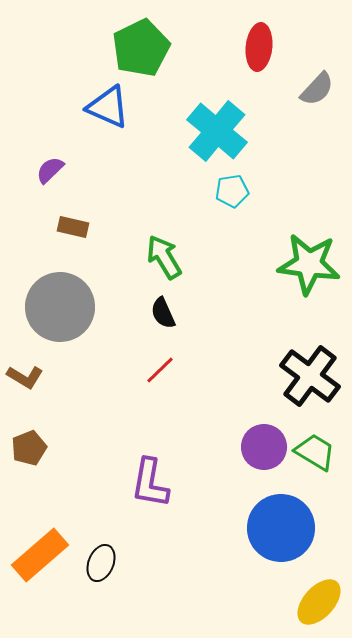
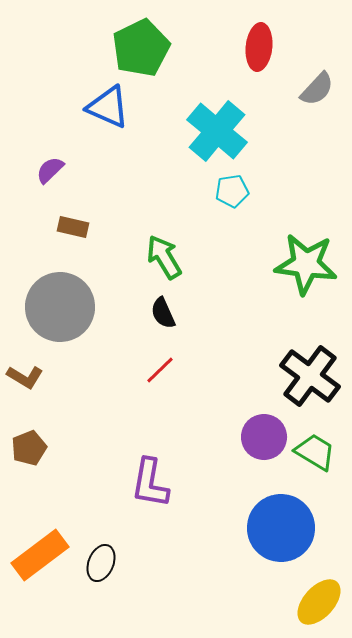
green star: moved 3 px left
purple circle: moved 10 px up
orange rectangle: rotated 4 degrees clockwise
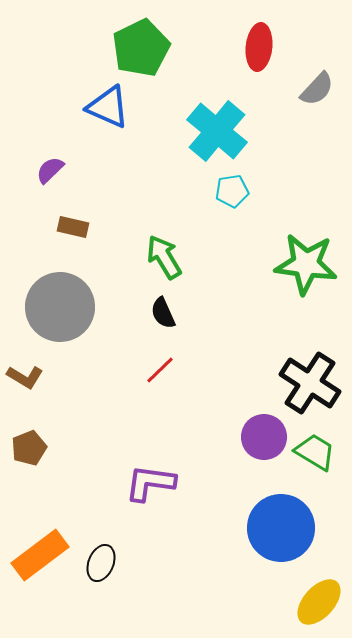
black cross: moved 7 px down; rotated 4 degrees counterclockwise
purple L-shape: rotated 88 degrees clockwise
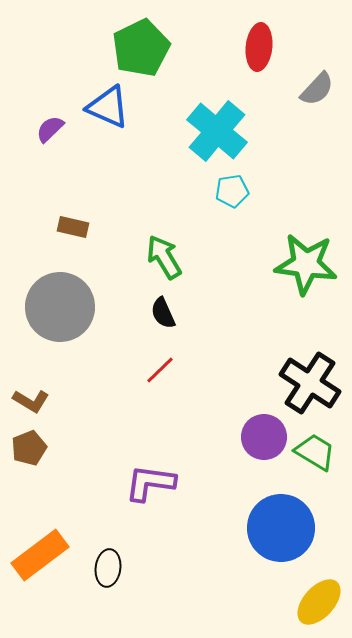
purple semicircle: moved 41 px up
brown L-shape: moved 6 px right, 24 px down
black ellipse: moved 7 px right, 5 px down; rotated 15 degrees counterclockwise
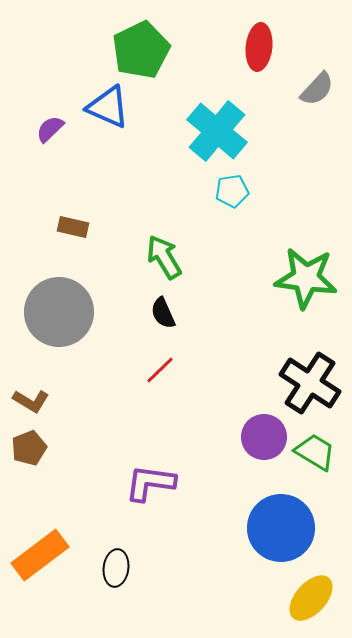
green pentagon: moved 2 px down
green star: moved 14 px down
gray circle: moved 1 px left, 5 px down
black ellipse: moved 8 px right
yellow ellipse: moved 8 px left, 4 px up
